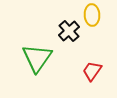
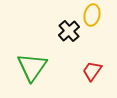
yellow ellipse: rotated 15 degrees clockwise
green triangle: moved 5 px left, 9 px down
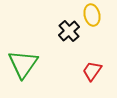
yellow ellipse: rotated 25 degrees counterclockwise
green triangle: moved 9 px left, 3 px up
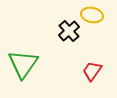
yellow ellipse: rotated 65 degrees counterclockwise
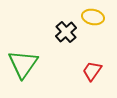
yellow ellipse: moved 1 px right, 2 px down
black cross: moved 3 px left, 1 px down
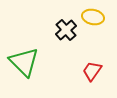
black cross: moved 2 px up
green triangle: moved 1 px right, 2 px up; rotated 20 degrees counterclockwise
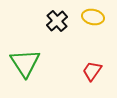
black cross: moved 9 px left, 9 px up
green triangle: moved 1 px right, 1 px down; rotated 12 degrees clockwise
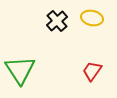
yellow ellipse: moved 1 px left, 1 px down
green triangle: moved 5 px left, 7 px down
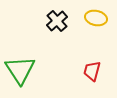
yellow ellipse: moved 4 px right
red trapezoid: rotated 20 degrees counterclockwise
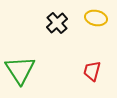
black cross: moved 2 px down
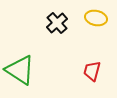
green triangle: rotated 24 degrees counterclockwise
